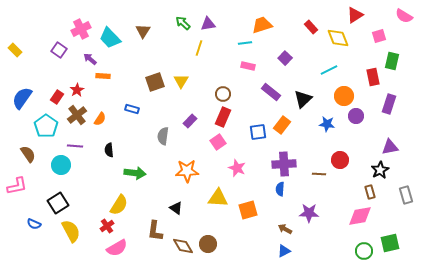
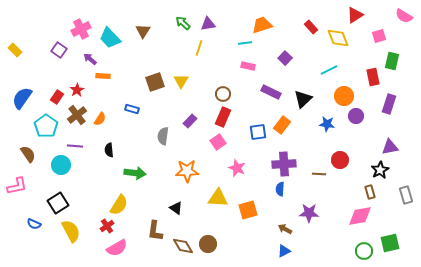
purple rectangle at (271, 92): rotated 12 degrees counterclockwise
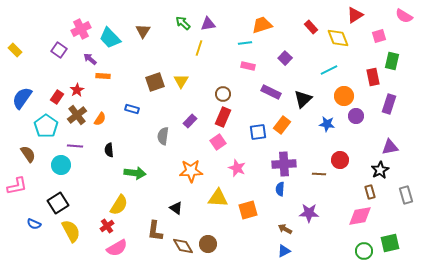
orange star at (187, 171): moved 4 px right
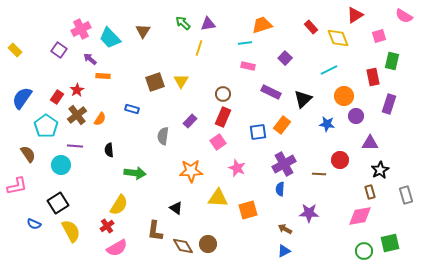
purple triangle at (390, 147): moved 20 px left, 4 px up; rotated 12 degrees clockwise
purple cross at (284, 164): rotated 25 degrees counterclockwise
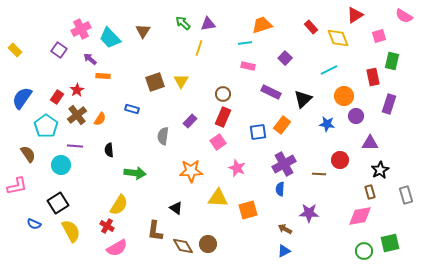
red cross at (107, 226): rotated 24 degrees counterclockwise
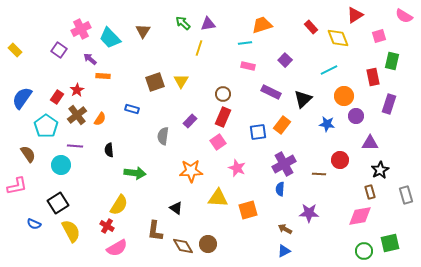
purple square at (285, 58): moved 2 px down
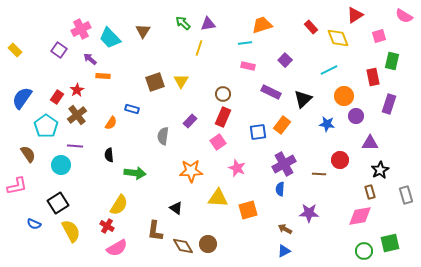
orange semicircle at (100, 119): moved 11 px right, 4 px down
black semicircle at (109, 150): moved 5 px down
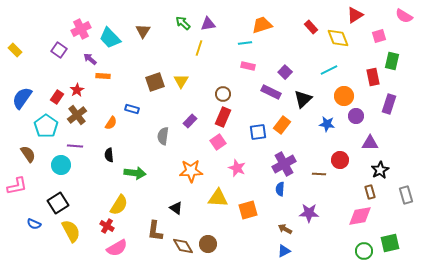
purple square at (285, 60): moved 12 px down
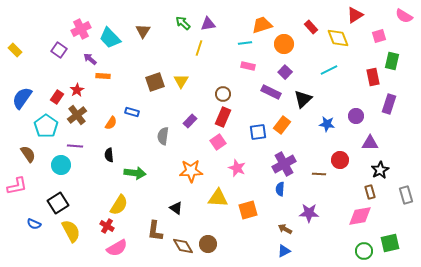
orange circle at (344, 96): moved 60 px left, 52 px up
blue rectangle at (132, 109): moved 3 px down
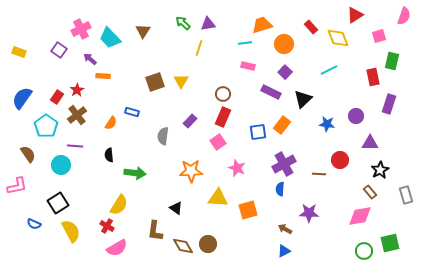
pink semicircle at (404, 16): rotated 102 degrees counterclockwise
yellow rectangle at (15, 50): moved 4 px right, 2 px down; rotated 24 degrees counterclockwise
brown rectangle at (370, 192): rotated 24 degrees counterclockwise
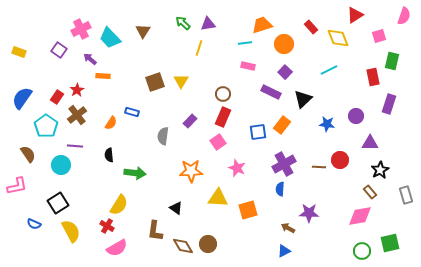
brown line at (319, 174): moved 7 px up
brown arrow at (285, 229): moved 3 px right, 1 px up
green circle at (364, 251): moved 2 px left
